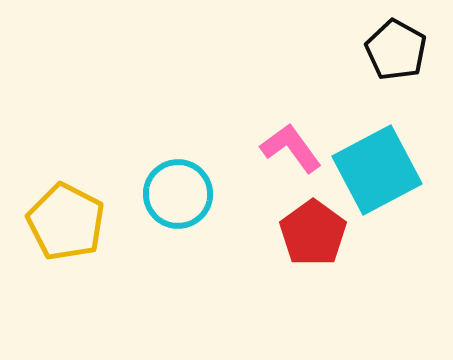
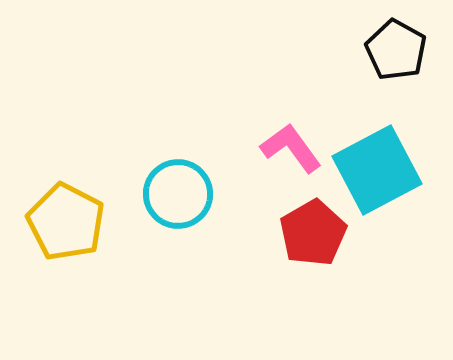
red pentagon: rotated 6 degrees clockwise
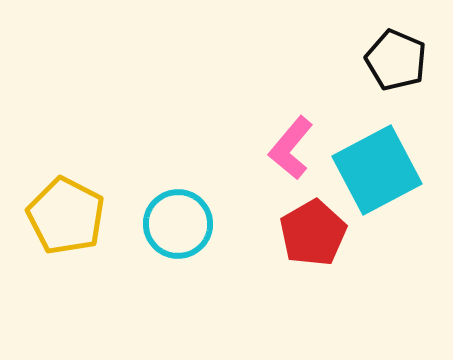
black pentagon: moved 10 px down; rotated 6 degrees counterclockwise
pink L-shape: rotated 104 degrees counterclockwise
cyan circle: moved 30 px down
yellow pentagon: moved 6 px up
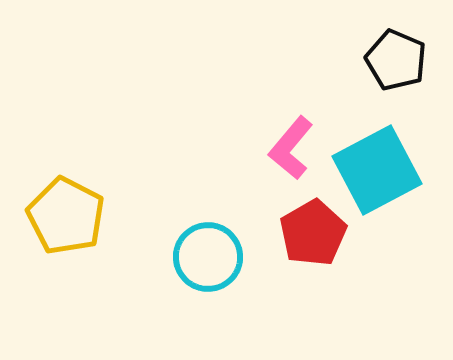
cyan circle: moved 30 px right, 33 px down
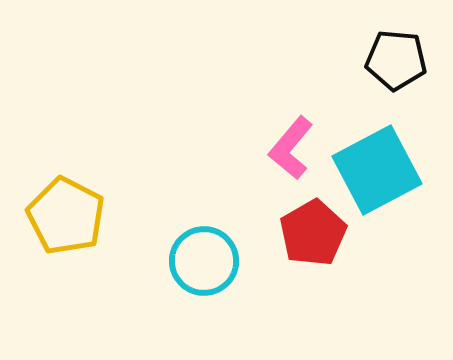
black pentagon: rotated 18 degrees counterclockwise
cyan circle: moved 4 px left, 4 px down
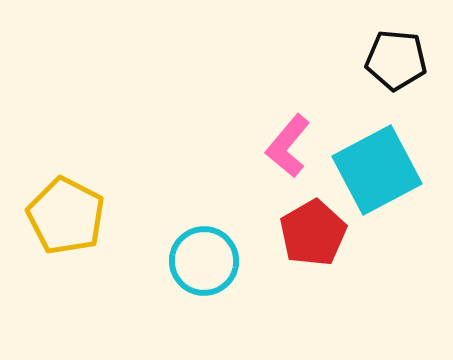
pink L-shape: moved 3 px left, 2 px up
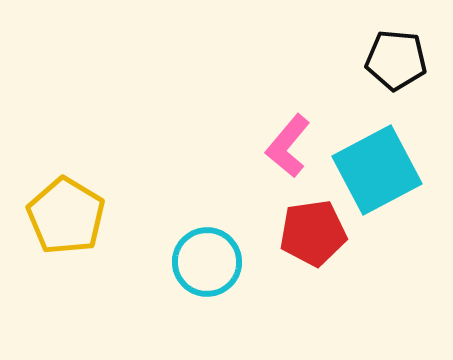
yellow pentagon: rotated 4 degrees clockwise
red pentagon: rotated 22 degrees clockwise
cyan circle: moved 3 px right, 1 px down
